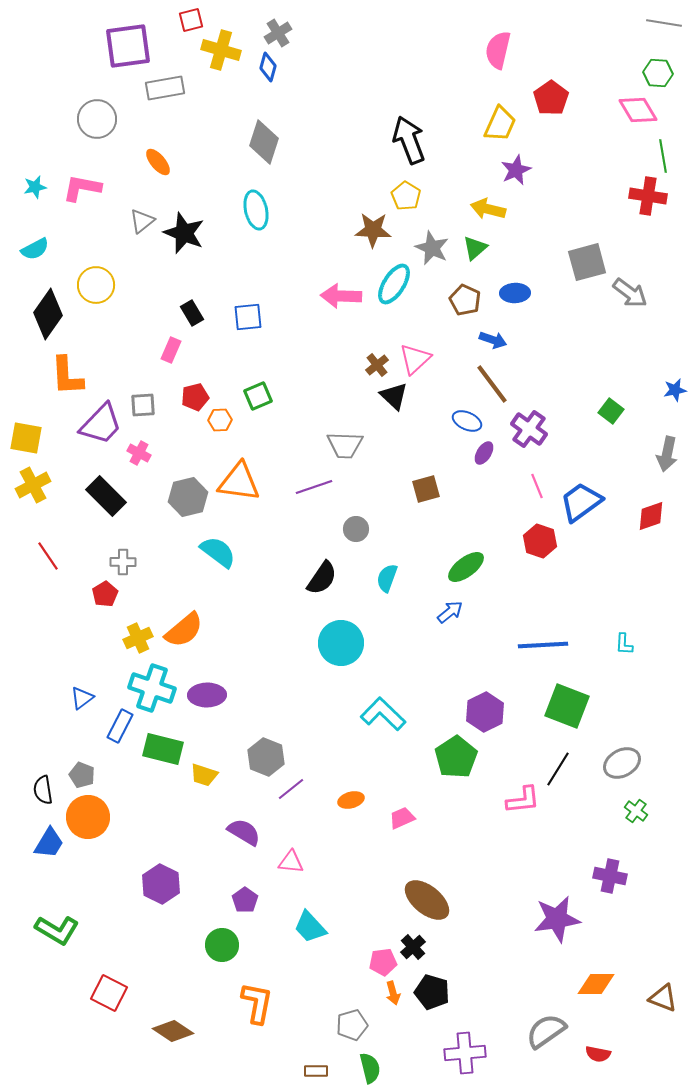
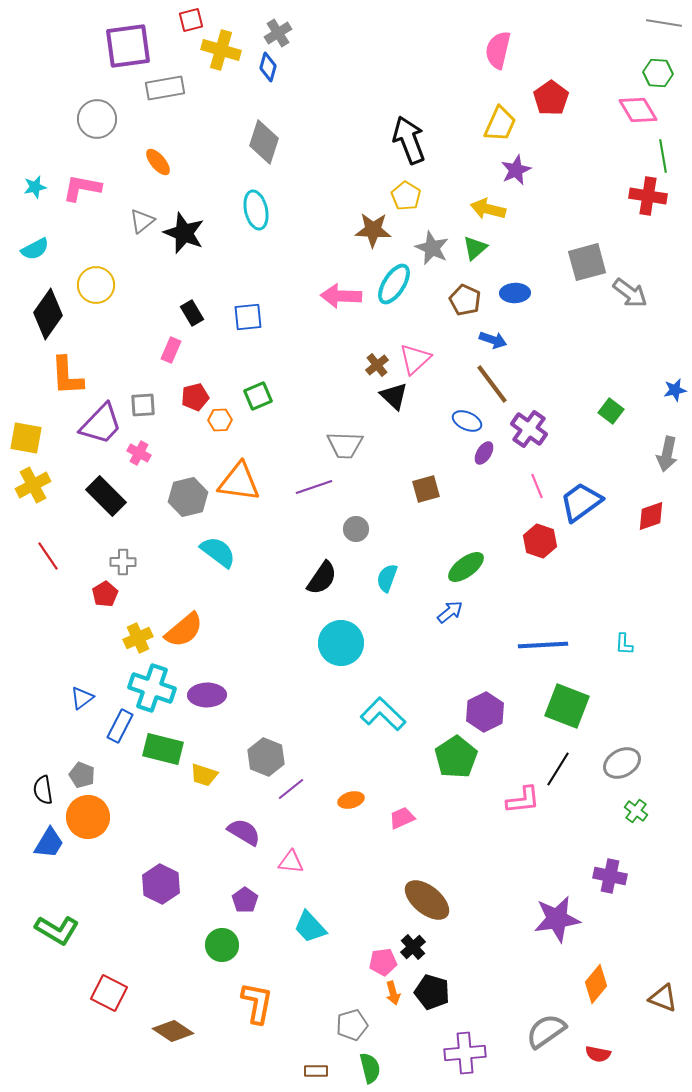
orange diamond at (596, 984): rotated 51 degrees counterclockwise
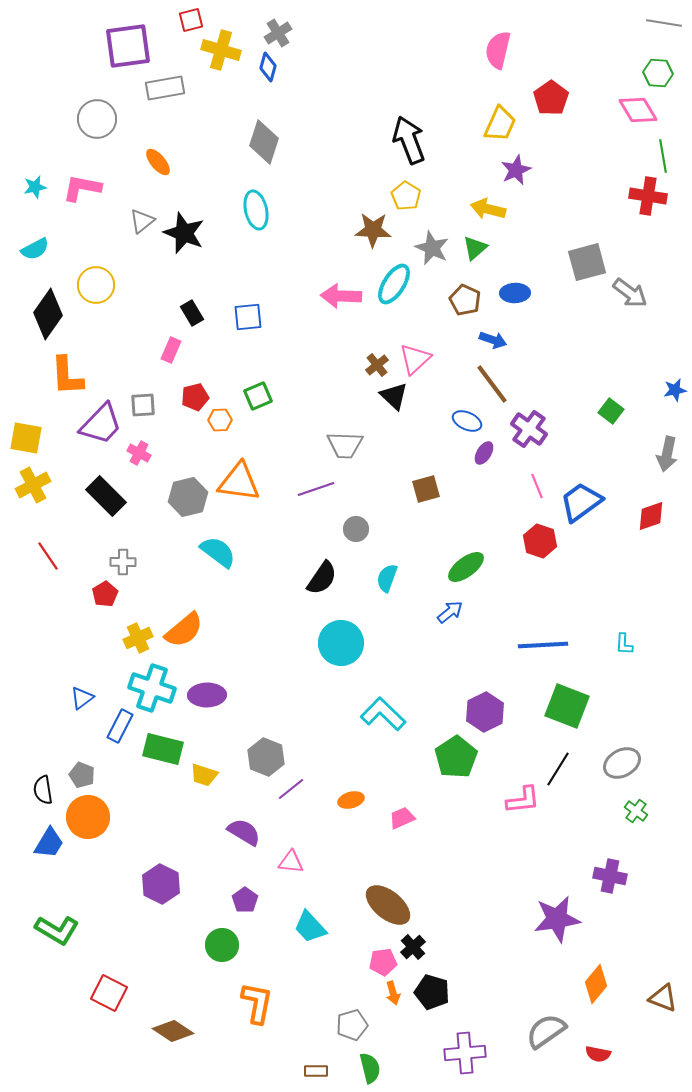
purple line at (314, 487): moved 2 px right, 2 px down
brown ellipse at (427, 900): moved 39 px left, 5 px down
